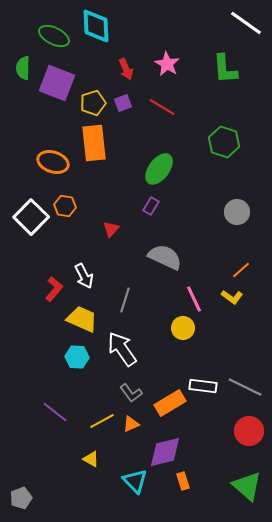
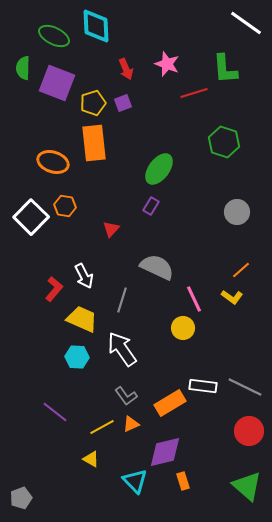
pink star at (167, 64): rotated 10 degrees counterclockwise
red line at (162, 107): moved 32 px right, 14 px up; rotated 48 degrees counterclockwise
gray semicircle at (165, 257): moved 8 px left, 10 px down
gray line at (125, 300): moved 3 px left
gray L-shape at (131, 393): moved 5 px left, 3 px down
yellow line at (102, 421): moved 6 px down
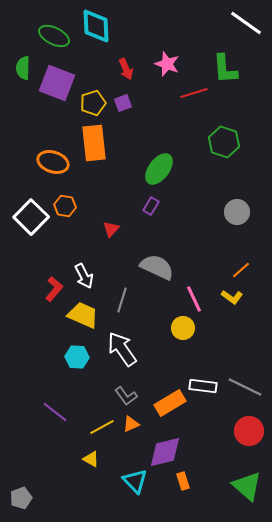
yellow trapezoid at (82, 319): moved 1 px right, 4 px up
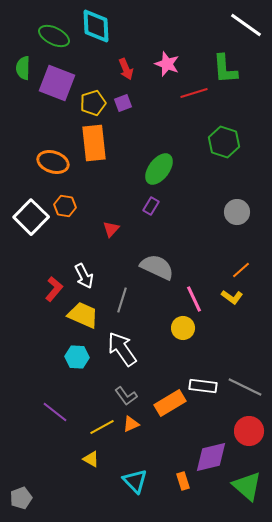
white line at (246, 23): moved 2 px down
purple diamond at (165, 452): moved 46 px right, 5 px down
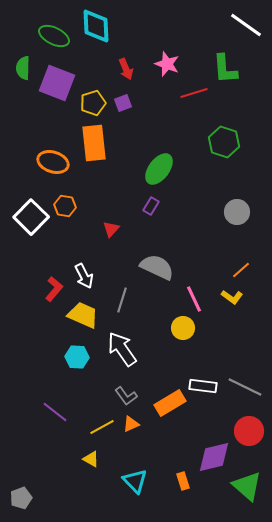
purple diamond at (211, 457): moved 3 px right
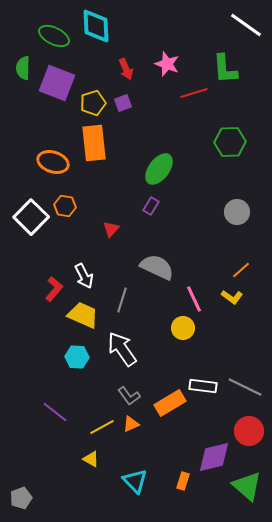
green hexagon at (224, 142): moved 6 px right; rotated 20 degrees counterclockwise
gray L-shape at (126, 396): moved 3 px right
orange rectangle at (183, 481): rotated 36 degrees clockwise
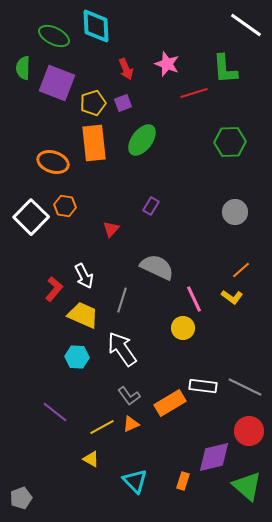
green ellipse at (159, 169): moved 17 px left, 29 px up
gray circle at (237, 212): moved 2 px left
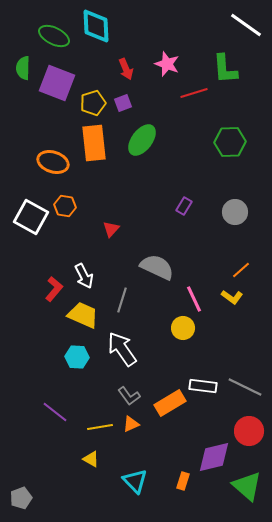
purple rectangle at (151, 206): moved 33 px right
white square at (31, 217): rotated 16 degrees counterclockwise
yellow line at (102, 427): moved 2 px left; rotated 20 degrees clockwise
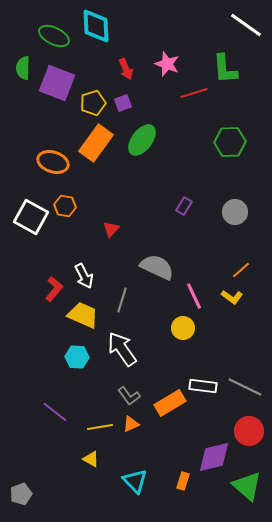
orange rectangle at (94, 143): moved 2 px right; rotated 42 degrees clockwise
pink line at (194, 299): moved 3 px up
gray pentagon at (21, 498): moved 4 px up
